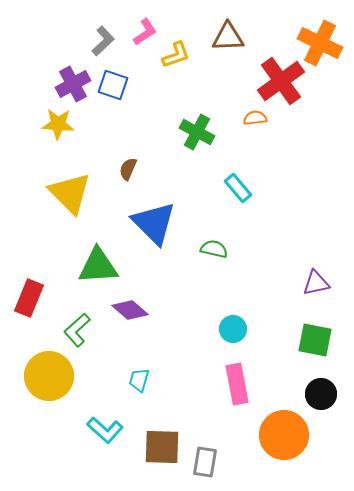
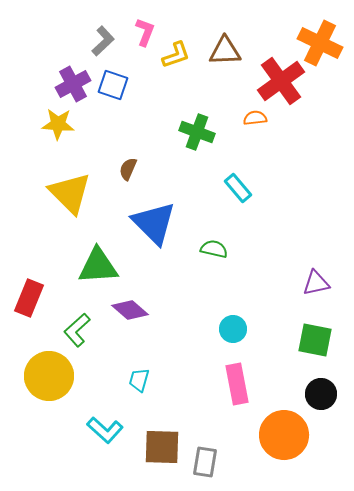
pink L-shape: rotated 36 degrees counterclockwise
brown triangle: moved 3 px left, 14 px down
green cross: rotated 8 degrees counterclockwise
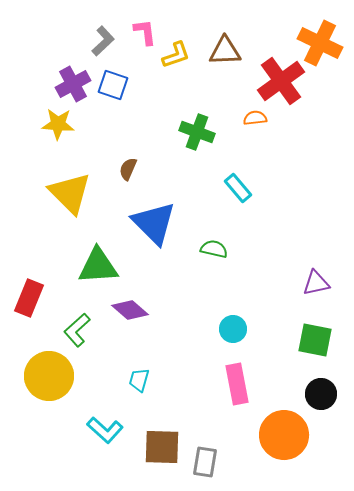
pink L-shape: rotated 28 degrees counterclockwise
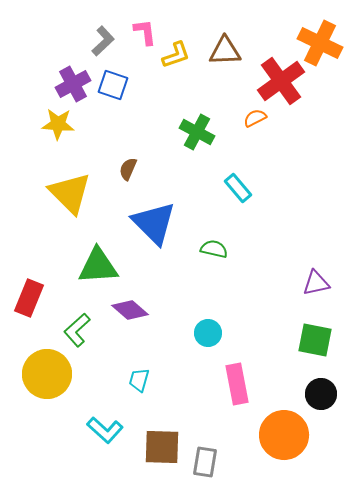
orange semicircle: rotated 20 degrees counterclockwise
green cross: rotated 8 degrees clockwise
cyan circle: moved 25 px left, 4 px down
yellow circle: moved 2 px left, 2 px up
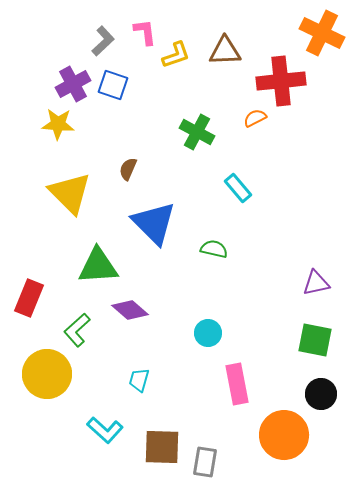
orange cross: moved 2 px right, 10 px up
red cross: rotated 30 degrees clockwise
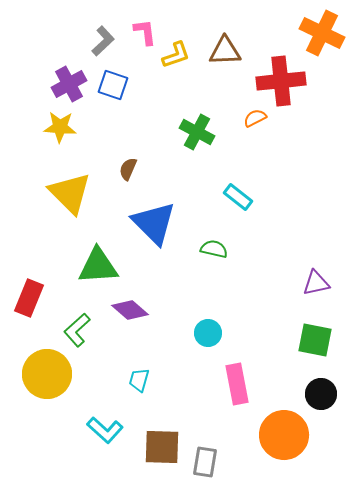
purple cross: moved 4 px left
yellow star: moved 2 px right, 3 px down
cyan rectangle: moved 9 px down; rotated 12 degrees counterclockwise
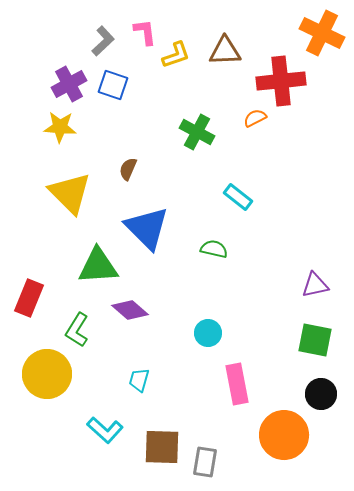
blue triangle: moved 7 px left, 5 px down
purple triangle: moved 1 px left, 2 px down
green L-shape: rotated 16 degrees counterclockwise
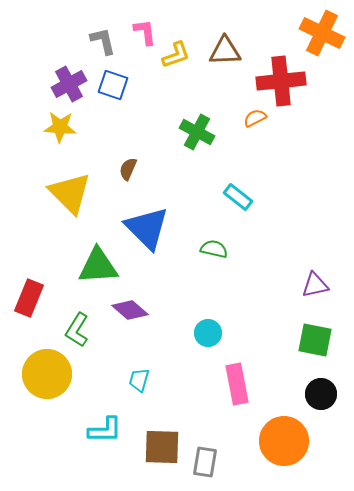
gray L-shape: rotated 60 degrees counterclockwise
cyan L-shape: rotated 42 degrees counterclockwise
orange circle: moved 6 px down
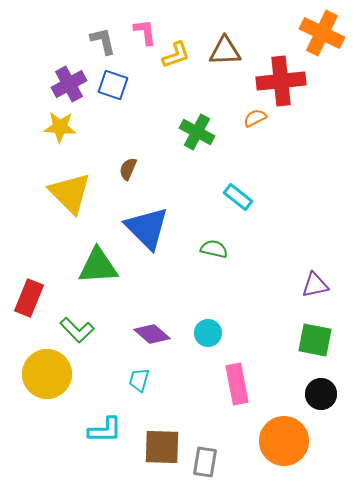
purple diamond: moved 22 px right, 24 px down
green L-shape: rotated 76 degrees counterclockwise
